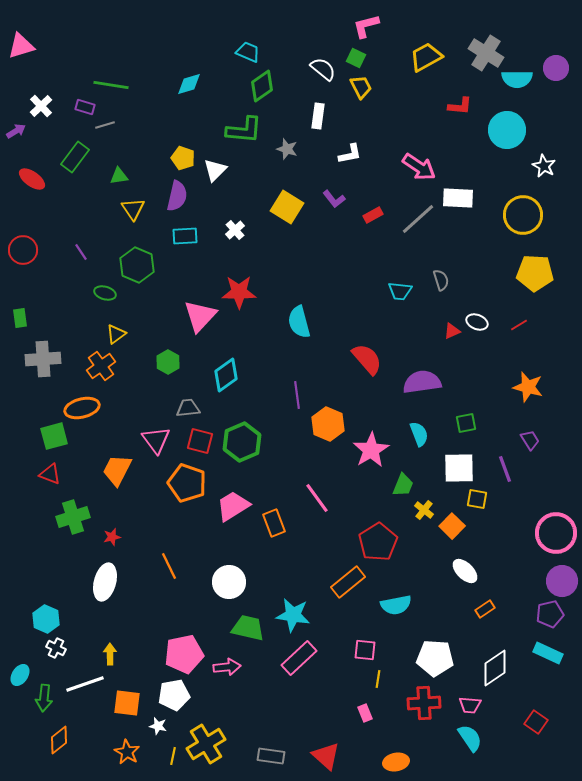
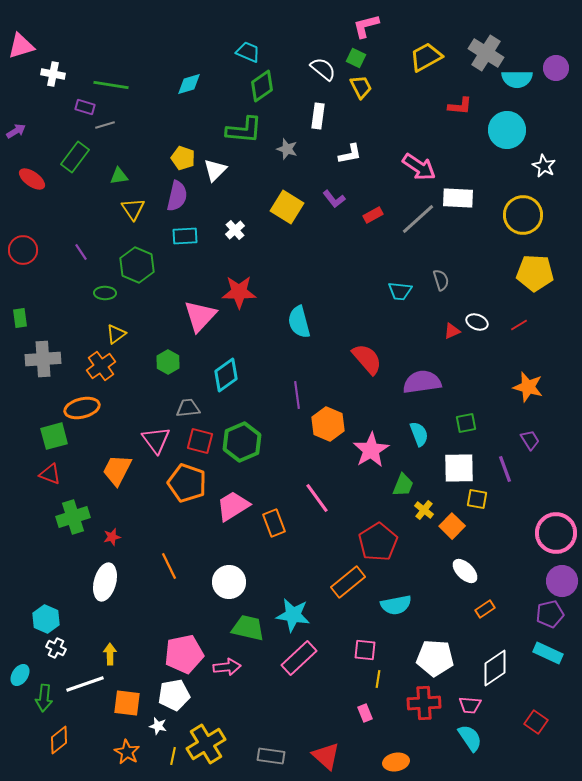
white cross at (41, 106): moved 12 px right, 32 px up; rotated 35 degrees counterclockwise
green ellipse at (105, 293): rotated 15 degrees counterclockwise
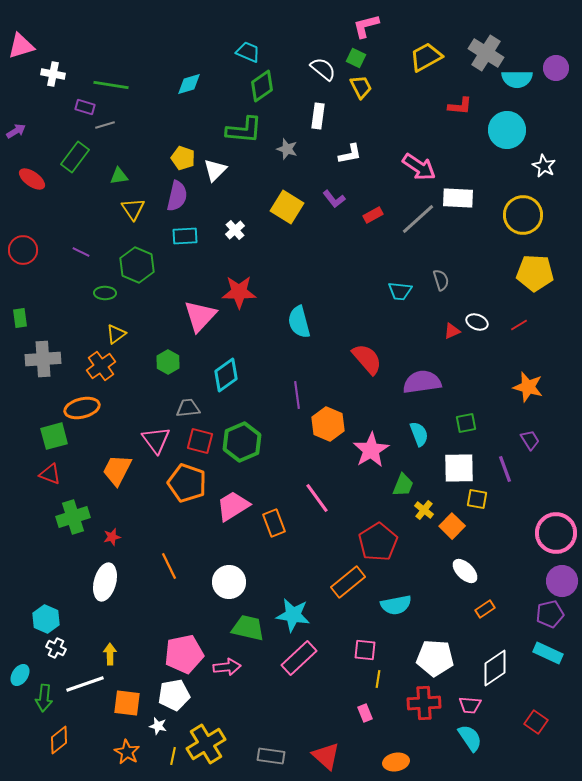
purple line at (81, 252): rotated 30 degrees counterclockwise
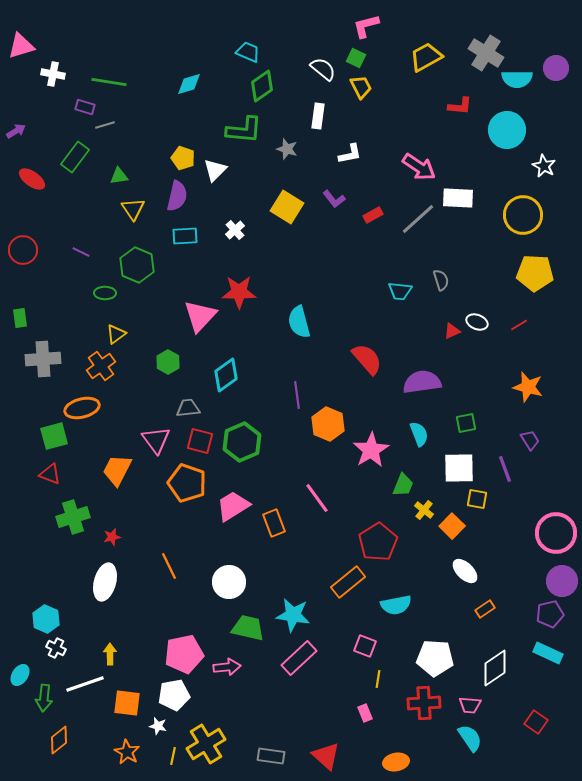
green line at (111, 85): moved 2 px left, 3 px up
pink square at (365, 650): moved 4 px up; rotated 15 degrees clockwise
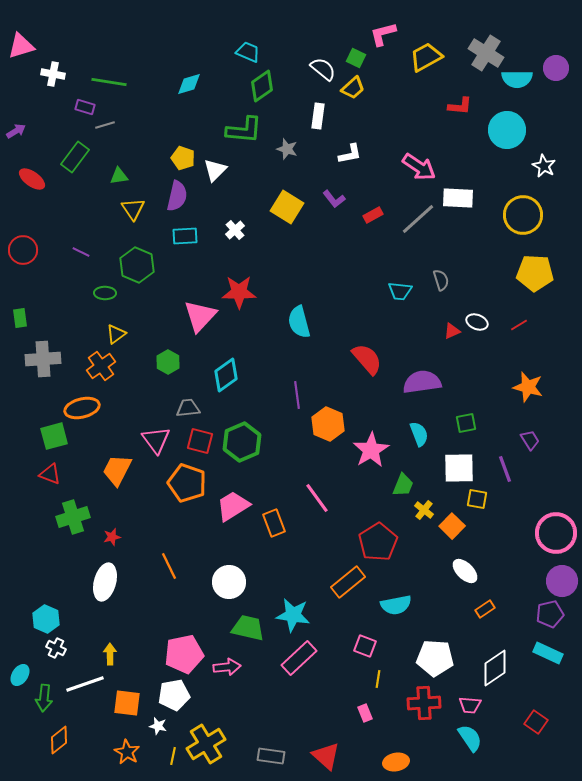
pink L-shape at (366, 26): moved 17 px right, 8 px down
yellow trapezoid at (361, 87): moved 8 px left, 1 px down; rotated 75 degrees clockwise
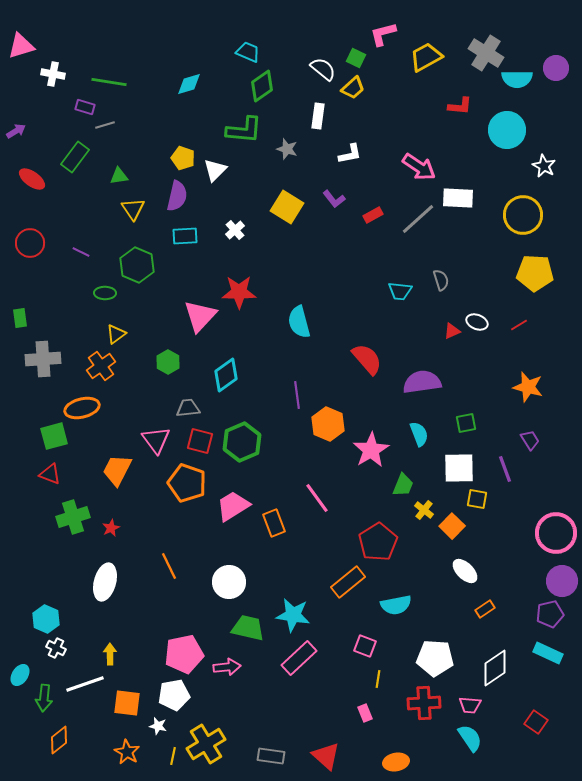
red circle at (23, 250): moved 7 px right, 7 px up
red star at (112, 537): moved 1 px left, 9 px up; rotated 12 degrees counterclockwise
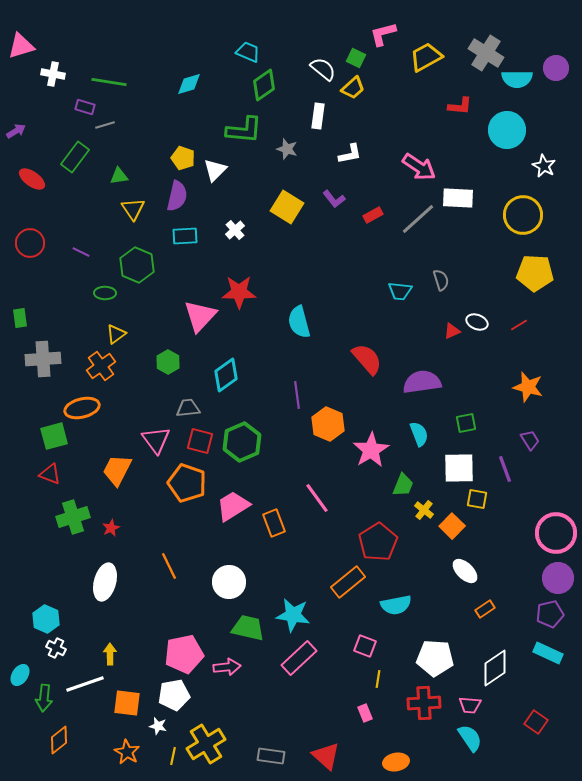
green diamond at (262, 86): moved 2 px right, 1 px up
purple circle at (562, 581): moved 4 px left, 3 px up
